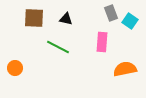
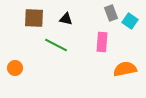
green line: moved 2 px left, 2 px up
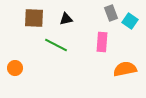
black triangle: rotated 24 degrees counterclockwise
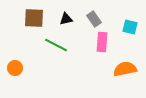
gray rectangle: moved 17 px left, 6 px down; rotated 14 degrees counterclockwise
cyan square: moved 6 px down; rotated 21 degrees counterclockwise
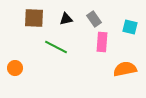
green line: moved 2 px down
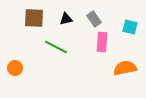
orange semicircle: moved 1 px up
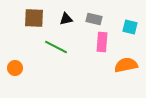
gray rectangle: rotated 42 degrees counterclockwise
orange semicircle: moved 1 px right, 3 px up
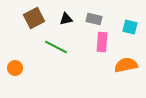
brown square: rotated 30 degrees counterclockwise
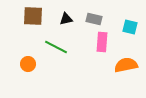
brown square: moved 1 px left, 2 px up; rotated 30 degrees clockwise
orange circle: moved 13 px right, 4 px up
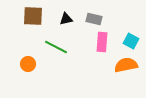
cyan square: moved 1 px right, 14 px down; rotated 14 degrees clockwise
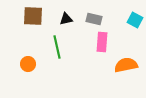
cyan square: moved 4 px right, 21 px up
green line: moved 1 px right; rotated 50 degrees clockwise
